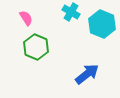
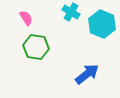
green hexagon: rotated 15 degrees counterclockwise
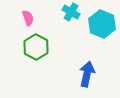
pink semicircle: moved 2 px right; rotated 14 degrees clockwise
green hexagon: rotated 20 degrees clockwise
blue arrow: rotated 40 degrees counterclockwise
